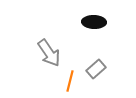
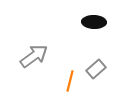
gray arrow: moved 15 px left, 3 px down; rotated 92 degrees counterclockwise
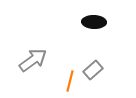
gray arrow: moved 1 px left, 4 px down
gray rectangle: moved 3 px left, 1 px down
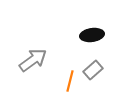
black ellipse: moved 2 px left, 13 px down; rotated 10 degrees counterclockwise
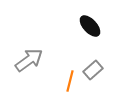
black ellipse: moved 2 px left, 9 px up; rotated 55 degrees clockwise
gray arrow: moved 4 px left
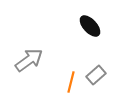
gray rectangle: moved 3 px right, 5 px down
orange line: moved 1 px right, 1 px down
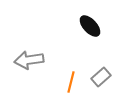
gray arrow: rotated 152 degrees counterclockwise
gray rectangle: moved 5 px right, 2 px down
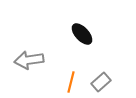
black ellipse: moved 8 px left, 8 px down
gray rectangle: moved 5 px down
